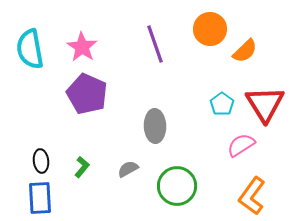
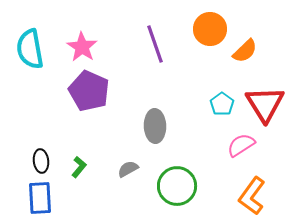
purple pentagon: moved 2 px right, 3 px up
green L-shape: moved 3 px left
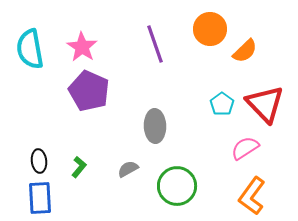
red triangle: rotated 12 degrees counterclockwise
pink semicircle: moved 4 px right, 3 px down
black ellipse: moved 2 px left
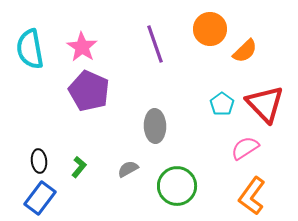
blue rectangle: rotated 40 degrees clockwise
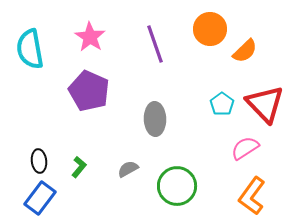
pink star: moved 8 px right, 10 px up
gray ellipse: moved 7 px up
